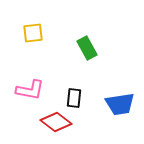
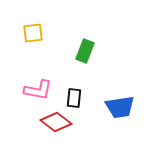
green rectangle: moved 2 px left, 3 px down; rotated 50 degrees clockwise
pink L-shape: moved 8 px right
blue trapezoid: moved 3 px down
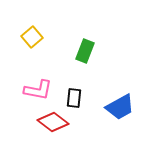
yellow square: moved 1 px left, 4 px down; rotated 35 degrees counterclockwise
blue trapezoid: rotated 20 degrees counterclockwise
red diamond: moved 3 px left
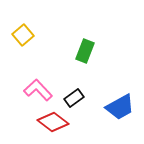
yellow square: moved 9 px left, 2 px up
pink L-shape: rotated 144 degrees counterclockwise
black rectangle: rotated 48 degrees clockwise
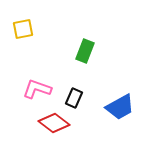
yellow square: moved 6 px up; rotated 30 degrees clockwise
pink L-shape: moved 1 px left, 1 px up; rotated 28 degrees counterclockwise
black rectangle: rotated 30 degrees counterclockwise
red diamond: moved 1 px right, 1 px down
